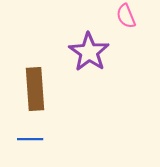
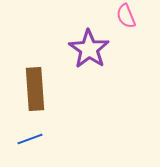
purple star: moved 3 px up
blue line: rotated 20 degrees counterclockwise
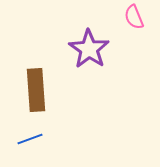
pink semicircle: moved 8 px right, 1 px down
brown rectangle: moved 1 px right, 1 px down
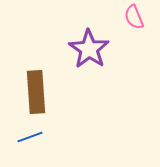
brown rectangle: moved 2 px down
blue line: moved 2 px up
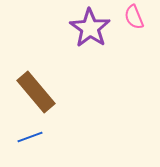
purple star: moved 1 px right, 21 px up
brown rectangle: rotated 36 degrees counterclockwise
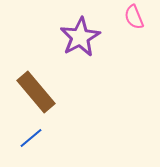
purple star: moved 10 px left, 9 px down; rotated 9 degrees clockwise
blue line: moved 1 px right, 1 px down; rotated 20 degrees counterclockwise
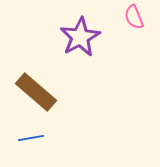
brown rectangle: rotated 9 degrees counterclockwise
blue line: rotated 30 degrees clockwise
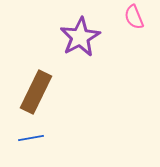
brown rectangle: rotated 75 degrees clockwise
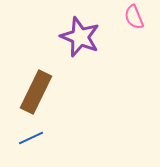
purple star: rotated 21 degrees counterclockwise
blue line: rotated 15 degrees counterclockwise
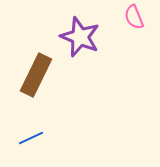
brown rectangle: moved 17 px up
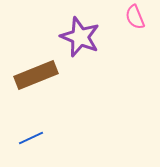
pink semicircle: moved 1 px right
brown rectangle: rotated 42 degrees clockwise
